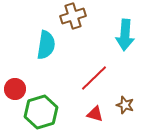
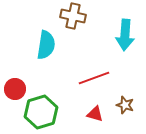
brown cross: rotated 30 degrees clockwise
red line: rotated 24 degrees clockwise
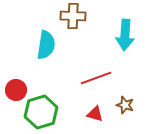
brown cross: rotated 10 degrees counterclockwise
red line: moved 2 px right
red circle: moved 1 px right, 1 px down
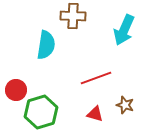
cyan arrow: moved 1 px left, 5 px up; rotated 20 degrees clockwise
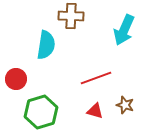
brown cross: moved 2 px left
red circle: moved 11 px up
red triangle: moved 3 px up
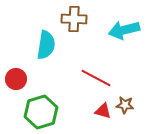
brown cross: moved 3 px right, 3 px down
cyan arrow: rotated 52 degrees clockwise
red line: rotated 48 degrees clockwise
brown star: rotated 12 degrees counterclockwise
red triangle: moved 8 px right
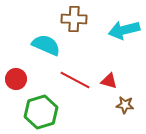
cyan semicircle: rotated 76 degrees counterclockwise
red line: moved 21 px left, 2 px down
red triangle: moved 6 px right, 30 px up
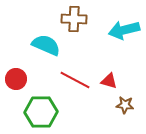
green hexagon: rotated 16 degrees clockwise
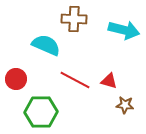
cyan arrow: rotated 152 degrees counterclockwise
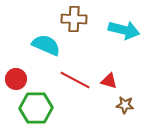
green hexagon: moved 5 px left, 4 px up
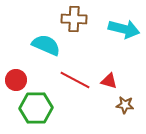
cyan arrow: moved 1 px up
red circle: moved 1 px down
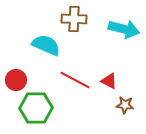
red triangle: rotated 12 degrees clockwise
